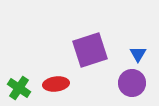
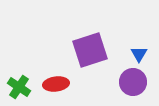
blue triangle: moved 1 px right
purple circle: moved 1 px right, 1 px up
green cross: moved 1 px up
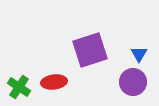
red ellipse: moved 2 px left, 2 px up
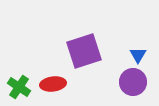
purple square: moved 6 px left, 1 px down
blue triangle: moved 1 px left, 1 px down
red ellipse: moved 1 px left, 2 px down
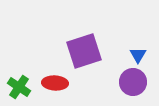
red ellipse: moved 2 px right, 1 px up; rotated 10 degrees clockwise
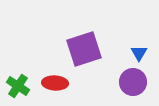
purple square: moved 2 px up
blue triangle: moved 1 px right, 2 px up
green cross: moved 1 px left, 1 px up
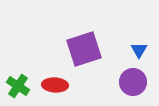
blue triangle: moved 3 px up
red ellipse: moved 2 px down
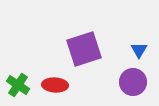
green cross: moved 1 px up
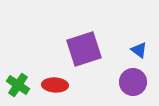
blue triangle: rotated 24 degrees counterclockwise
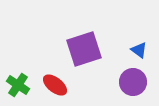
red ellipse: rotated 35 degrees clockwise
